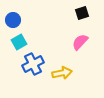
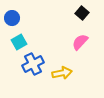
black square: rotated 32 degrees counterclockwise
blue circle: moved 1 px left, 2 px up
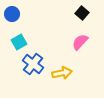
blue circle: moved 4 px up
blue cross: rotated 25 degrees counterclockwise
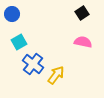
black square: rotated 16 degrees clockwise
pink semicircle: moved 3 px right; rotated 60 degrees clockwise
yellow arrow: moved 6 px left, 2 px down; rotated 42 degrees counterclockwise
